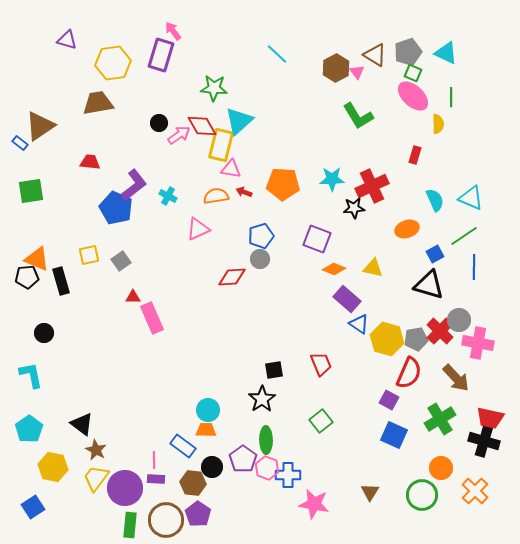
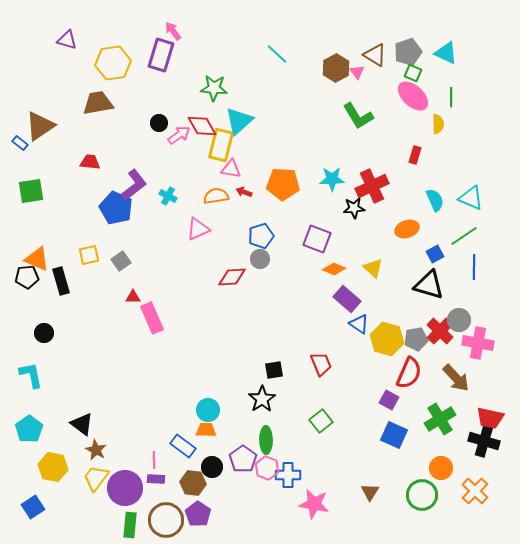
yellow triangle at (373, 268): rotated 30 degrees clockwise
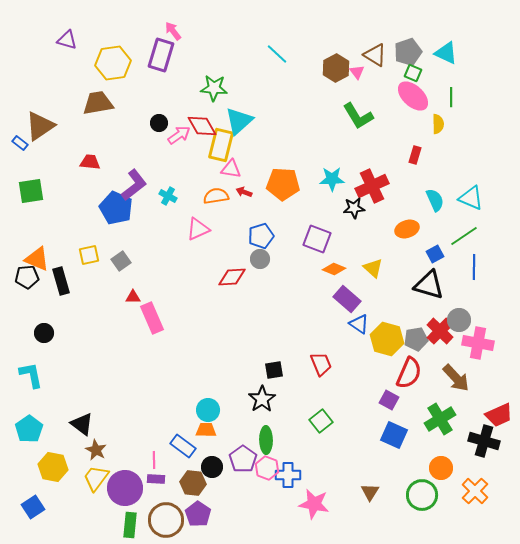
red trapezoid at (490, 418): moved 9 px right, 3 px up; rotated 36 degrees counterclockwise
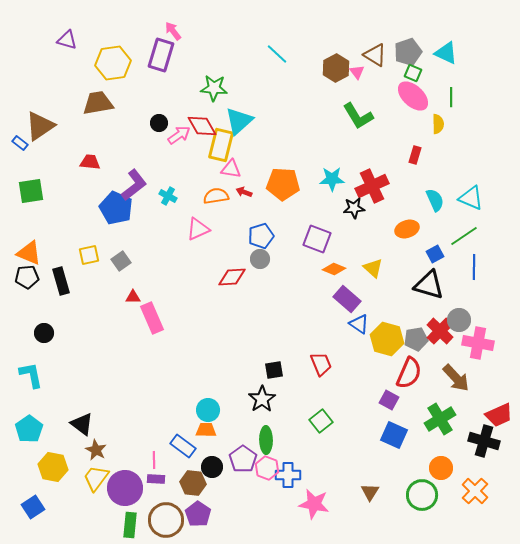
orange triangle at (37, 259): moved 8 px left, 6 px up
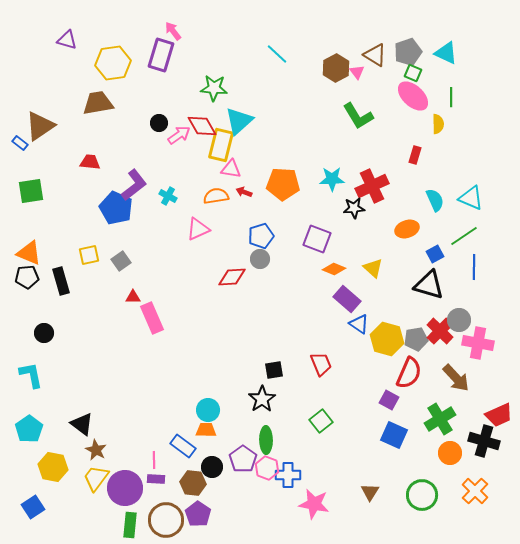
orange circle at (441, 468): moved 9 px right, 15 px up
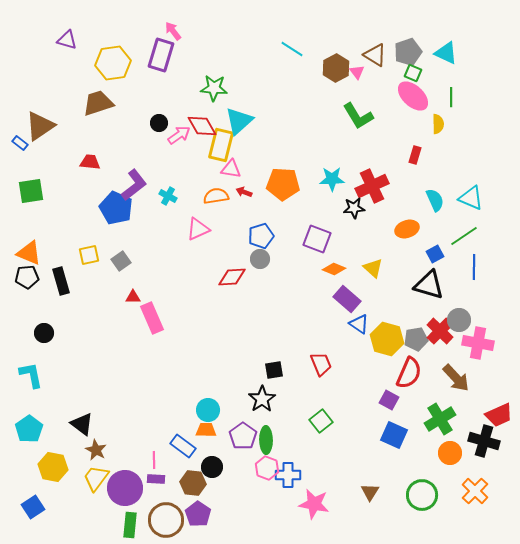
cyan line at (277, 54): moved 15 px right, 5 px up; rotated 10 degrees counterclockwise
brown trapezoid at (98, 103): rotated 8 degrees counterclockwise
purple pentagon at (243, 459): moved 23 px up
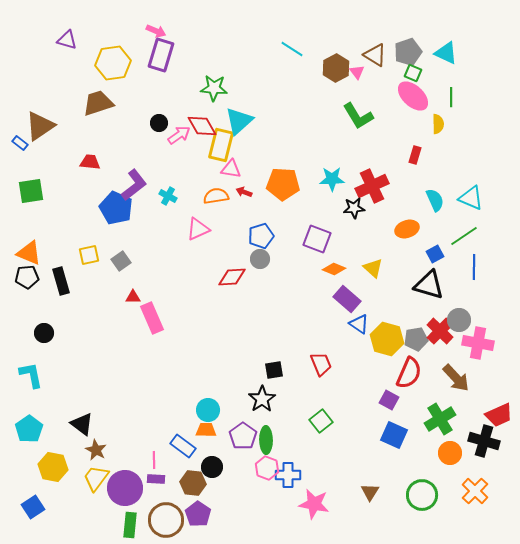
pink arrow at (173, 31): moved 17 px left; rotated 150 degrees clockwise
